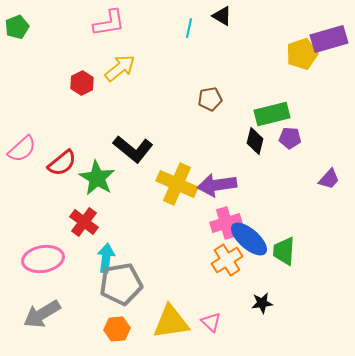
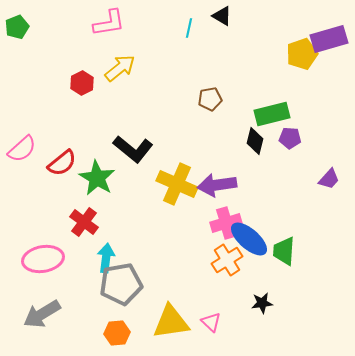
orange hexagon: moved 4 px down
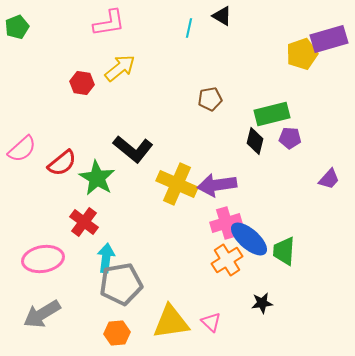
red hexagon: rotated 25 degrees counterclockwise
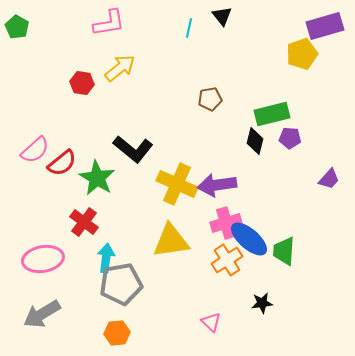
black triangle: rotated 20 degrees clockwise
green pentagon: rotated 20 degrees counterclockwise
purple rectangle: moved 4 px left, 13 px up
pink semicircle: moved 13 px right, 1 px down
yellow triangle: moved 81 px up
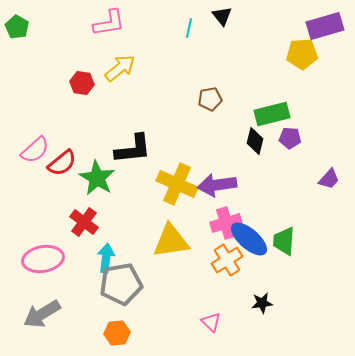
yellow pentagon: rotated 16 degrees clockwise
black L-shape: rotated 45 degrees counterclockwise
green trapezoid: moved 10 px up
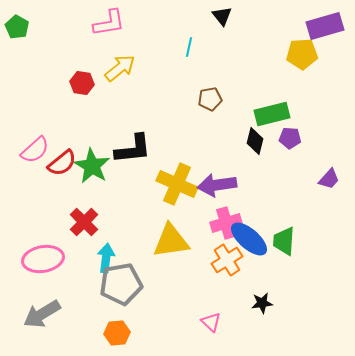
cyan line: moved 19 px down
green star: moved 5 px left, 12 px up
red cross: rotated 8 degrees clockwise
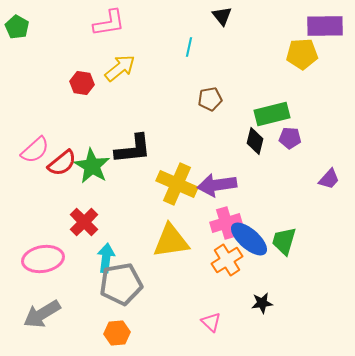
purple rectangle: rotated 15 degrees clockwise
green trapezoid: rotated 12 degrees clockwise
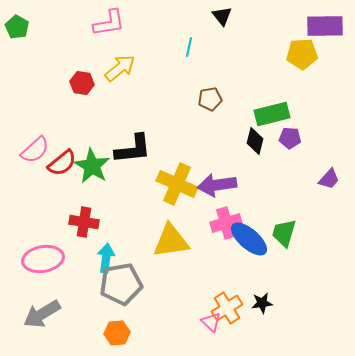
red cross: rotated 36 degrees counterclockwise
green trapezoid: moved 8 px up
orange cross: moved 48 px down
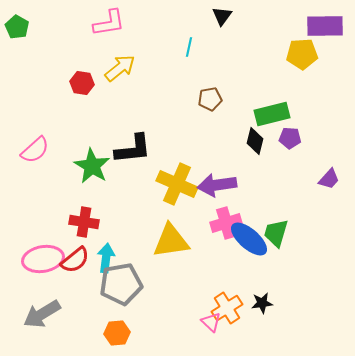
black triangle: rotated 15 degrees clockwise
red semicircle: moved 13 px right, 97 px down
green trapezoid: moved 8 px left
